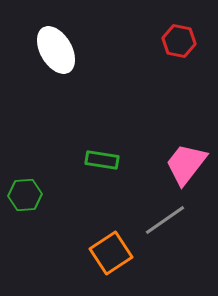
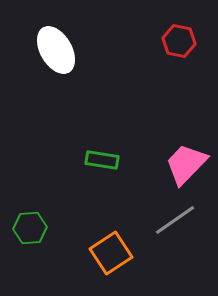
pink trapezoid: rotated 6 degrees clockwise
green hexagon: moved 5 px right, 33 px down
gray line: moved 10 px right
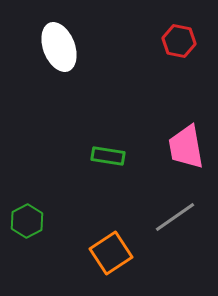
white ellipse: moved 3 px right, 3 px up; rotated 9 degrees clockwise
green rectangle: moved 6 px right, 4 px up
pink trapezoid: moved 17 px up; rotated 54 degrees counterclockwise
gray line: moved 3 px up
green hexagon: moved 3 px left, 7 px up; rotated 24 degrees counterclockwise
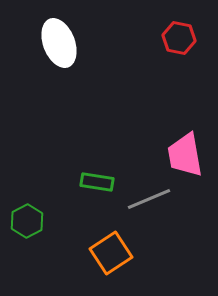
red hexagon: moved 3 px up
white ellipse: moved 4 px up
pink trapezoid: moved 1 px left, 8 px down
green rectangle: moved 11 px left, 26 px down
gray line: moved 26 px left, 18 px up; rotated 12 degrees clockwise
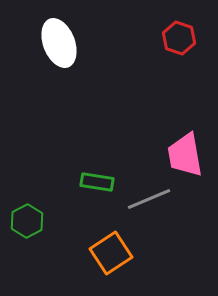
red hexagon: rotated 8 degrees clockwise
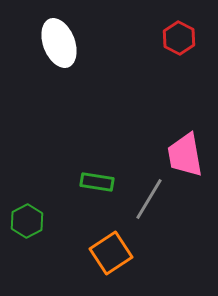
red hexagon: rotated 8 degrees clockwise
gray line: rotated 36 degrees counterclockwise
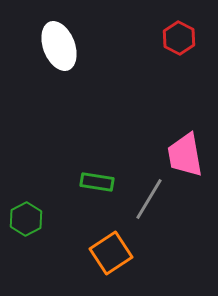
white ellipse: moved 3 px down
green hexagon: moved 1 px left, 2 px up
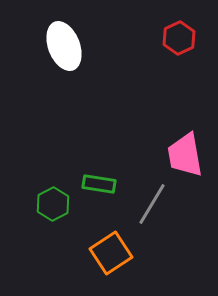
red hexagon: rotated 8 degrees clockwise
white ellipse: moved 5 px right
green rectangle: moved 2 px right, 2 px down
gray line: moved 3 px right, 5 px down
green hexagon: moved 27 px right, 15 px up
